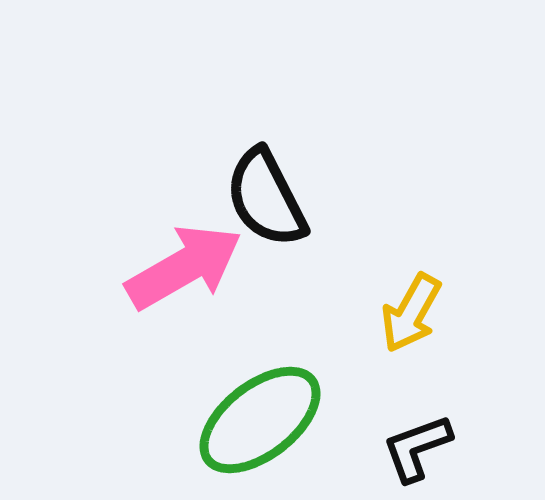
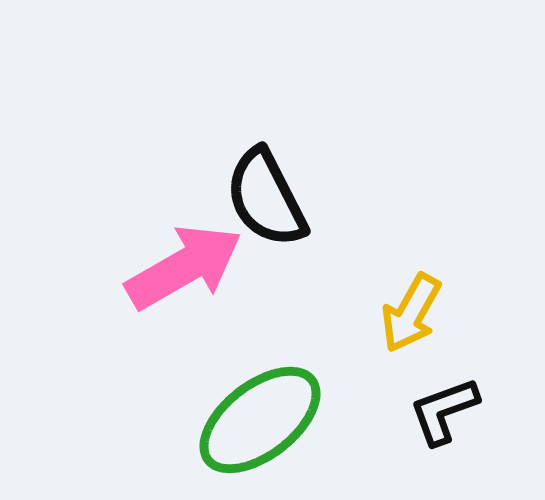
black L-shape: moved 27 px right, 37 px up
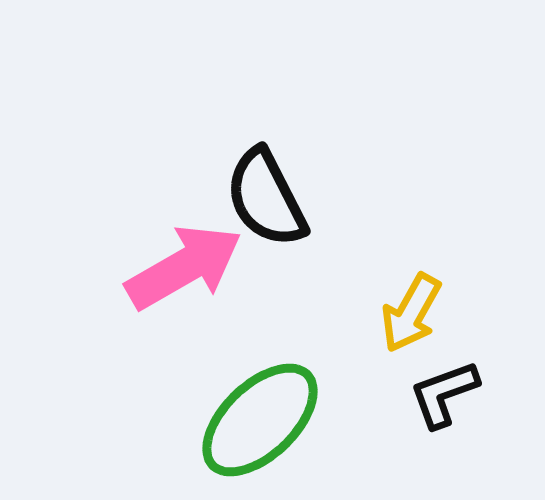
black L-shape: moved 17 px up
green ellipse: rotated 6 degrees counterclockwise
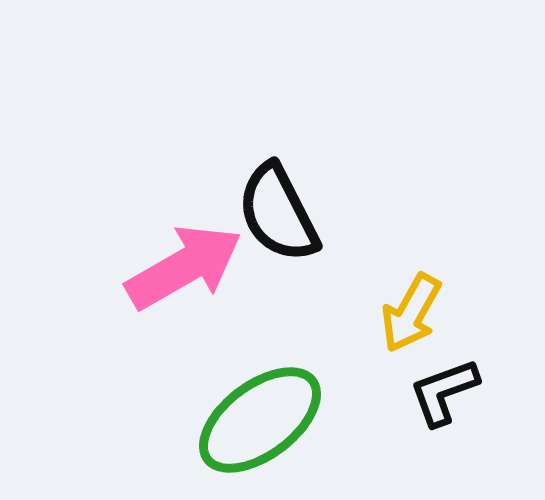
black semicircle: moved 12 px right, 15 px down
black L-shape: moved 2 px up
green ellipse: rotated 7 degrees clockwise
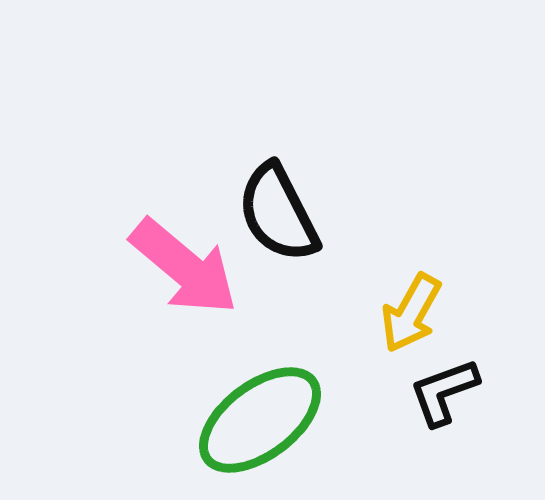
pink arrow: rotated 70 degrees clockwise
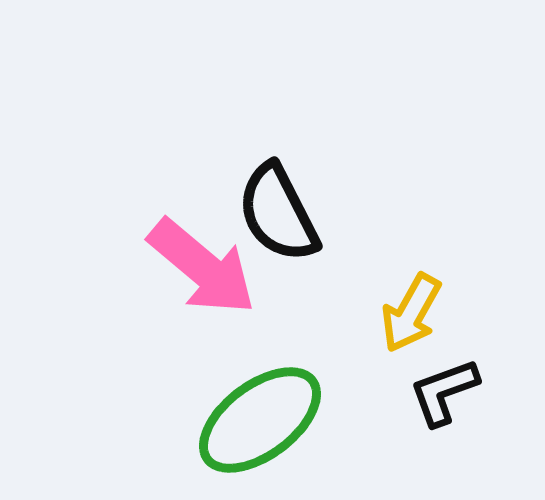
pink arrow: moved 18 px right
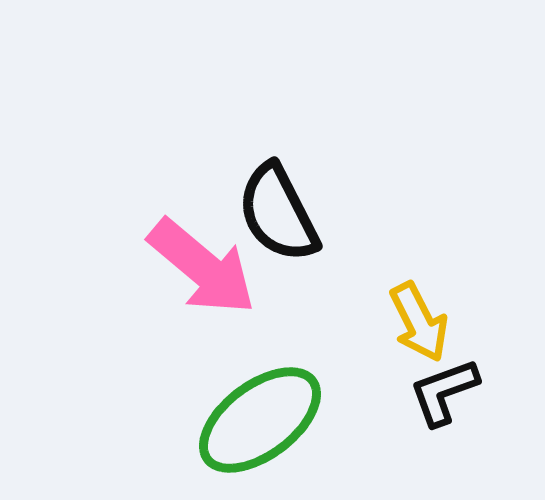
yellow arrow: moved 8 px right, 9 px down; rotated 56 degrees counterclockwise
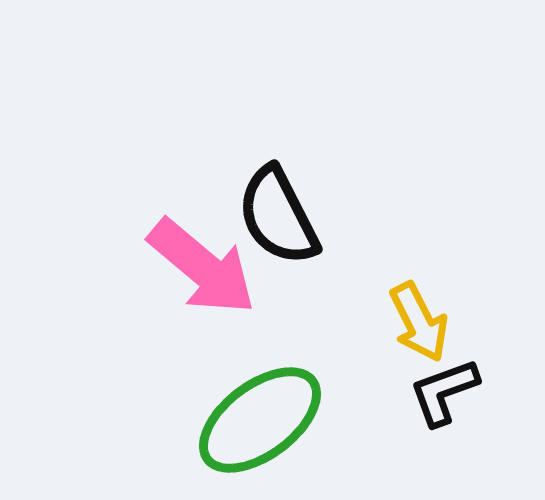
black semicircle: moved 3 px down
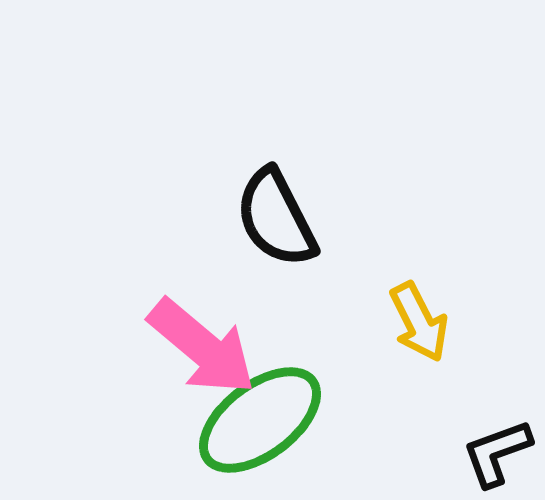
black semicircle: moved 2 px left, 2 px down
pink arrow: moved 80 px down
black L-shape: moved 53 px right, 61 px down
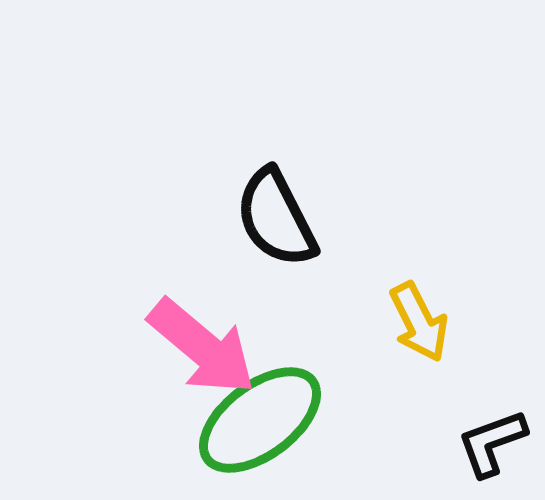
black L-shape: moved 5 px left, 10 px up
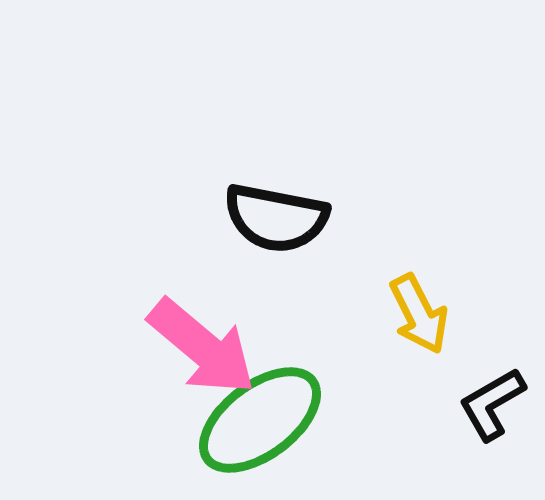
black semicircle: rotated 52 degrees counterclockwise
yellow arrow: moved 8 px up
black L-shape: moved 39 px up; rotated 10 degrees counterclockwise
